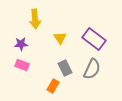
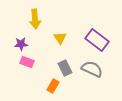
purple rectangle: moved 3 px right, 1 px down
pink rectangle: moved 5 px right, 3 px up
gray semicircle: rotated 90 degrees counterclockwise
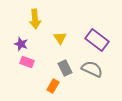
purple star: rotated 24 degrees clockwise
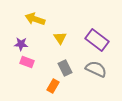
yellow arrow: rotated 114 degrees clockwise
purple star: rotated 16 degrees counterclockwise
gray semicircle: moved 4 px right
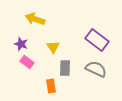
yellow triangle: moved 7 px left, 9 px down
purple star: rotated 16 degrees clockwise
pink rectangle: rotated 16 degrees clockwise
gray rectangle: rotated 28 degrees clockwise
orange rectangle: moved 2 px left; rotated 40 degrees counterclockwise
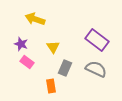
gray rectangle: rotated 21 degrees clockwise
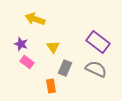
purple rectangle: moved 1 px right, 2 px down
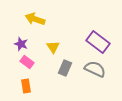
gray semicircle: moved 1 px left
orange rectangle: moved 25 px left
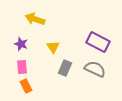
purple rectangle: rotated 10 degrees counterclockwise
pink rectangle: moved 5 px left, 5 px down; rotated 48 degrees clockwise
orange rectangle: rotated 16 degrees counterclockwise
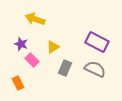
purple rectangle: moved 1 px left
yellow triangle: rotated 32 degrees clockwise
pink rectangle: moved 10 px right, 7 px up; rotated 40 degrees counterclockwise
orange rectangle: moved 8 px left, 3 px up
